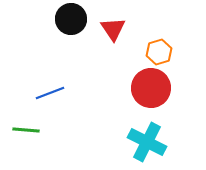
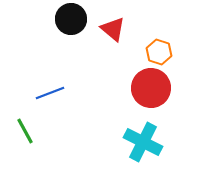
red triangle: rotated 16 degrees counterclockwise
orange hexagon: rotated 25 degrees counterclockwise
green line: moved 1 px left, 1 px down; rotated 56 degrees clockwise
cyan cross: moved 4 px left
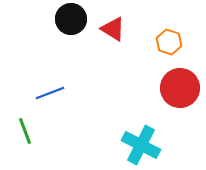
red triangle: rotated 8 degrees counterclockwise
orange hexagon: moved 10 px right, 10 px up
red circle: moved 29 px right
green line: rotated 8 degrees clockwise
cyan cross: moved 2 px left, 3 px down
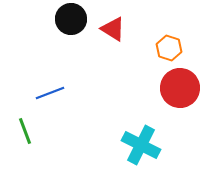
orange hexagon: moved 6 px down
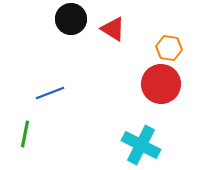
orange hexagon: rotated 10 degrees counterclockwise
red circle: moved 19 px left, 4 px up
green line: moved 3 px down; rotated 32 degrees clockwise
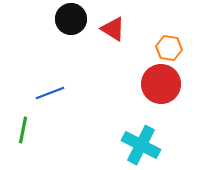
green line: moved 2 px left, 4 px up
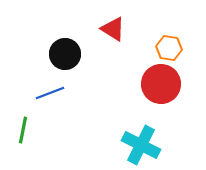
black circle: moved 6 px left, 35 px down
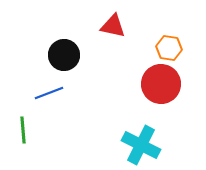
red triangle: moved 3 px up; rotated 20 degrees counterclockwise
black circle: moved 1 px left, 1 px down
blue line: moved 1 px left
green line: rotated 16 degrees counterclockwise
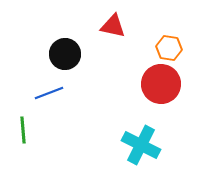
black circle: moved 1 px right, 1 px up
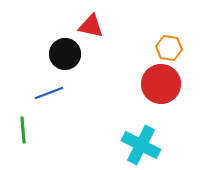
red triangle: moved 22 px left
